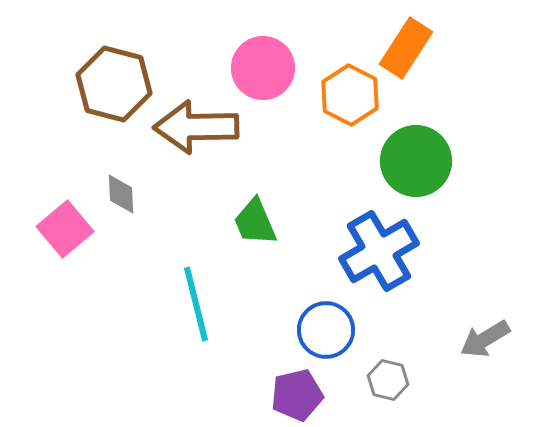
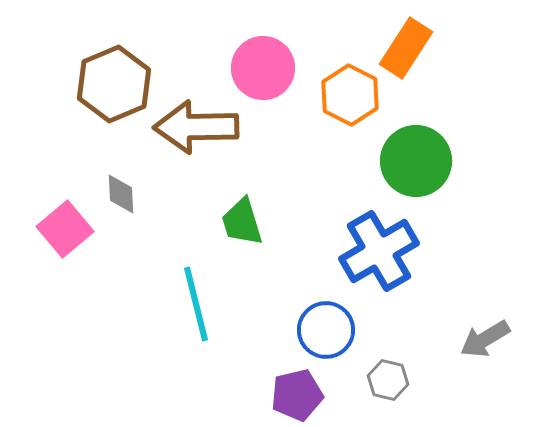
brown hexagon: rotated 22 degrees clockwise
green trapezoid: moved 13 px left; rotated 6 degrees clockwise
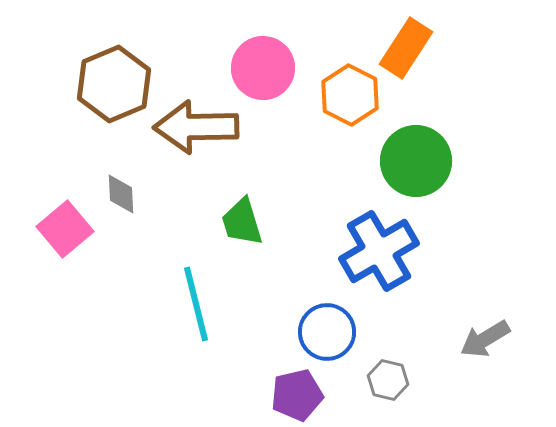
blue circle: moved 1 px right, 2 px down
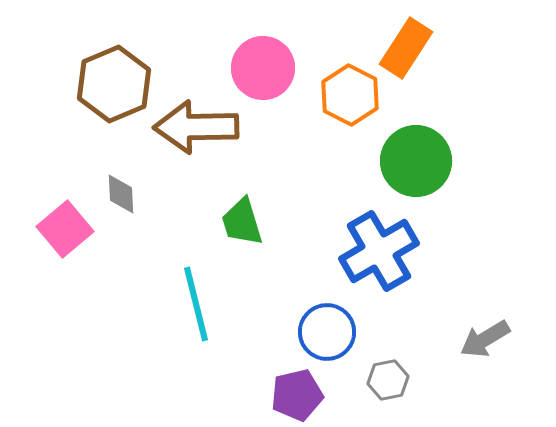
gray hexagon: rotated 24 degrees counterclockwise
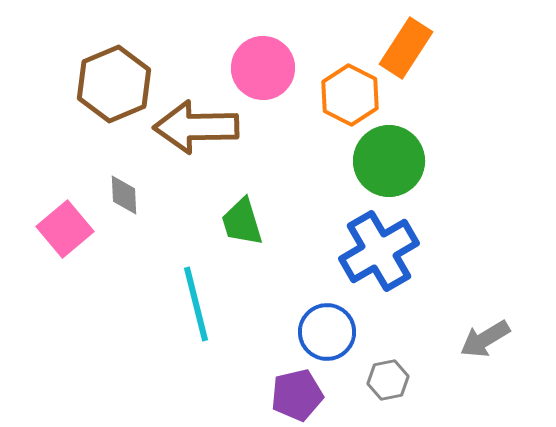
green circle: moved 27 px left
gray diamond: moved 3 px right, 1 px down
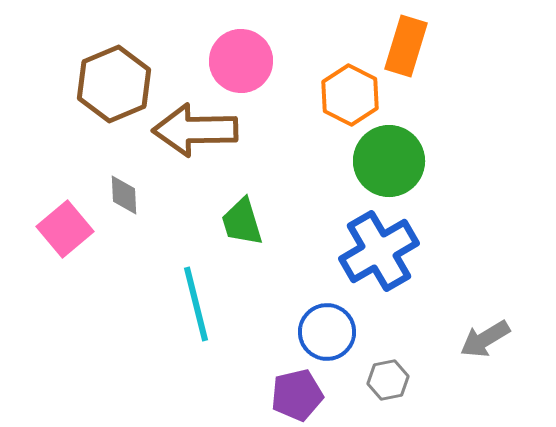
orange rectangle: moved 2 px up; rotated 16 degrees counterclockwise
pink circle: moved 22 px left, 7 px up
brown arrow: moved 1 px left, 3 px down
